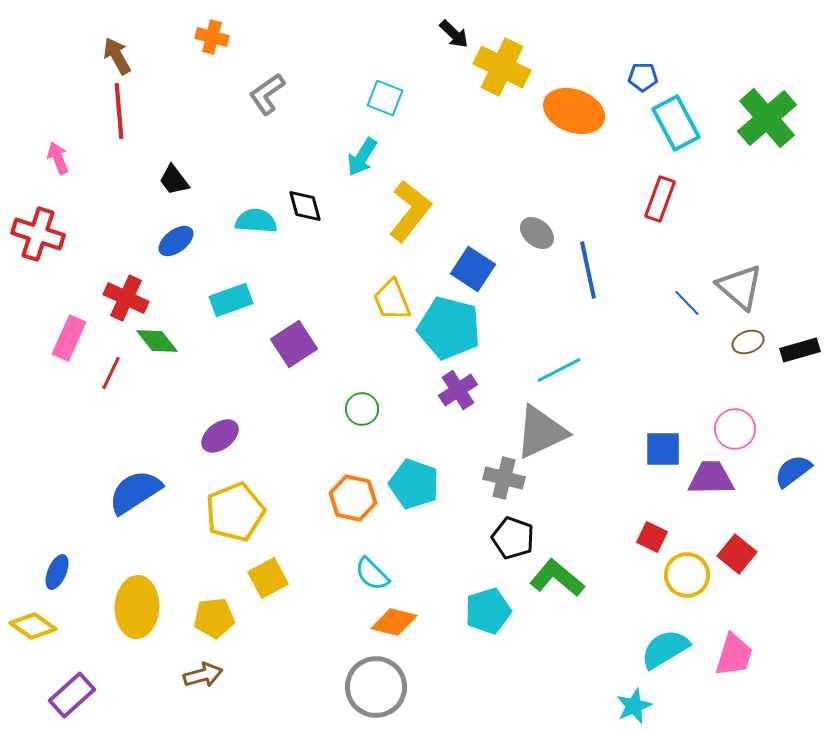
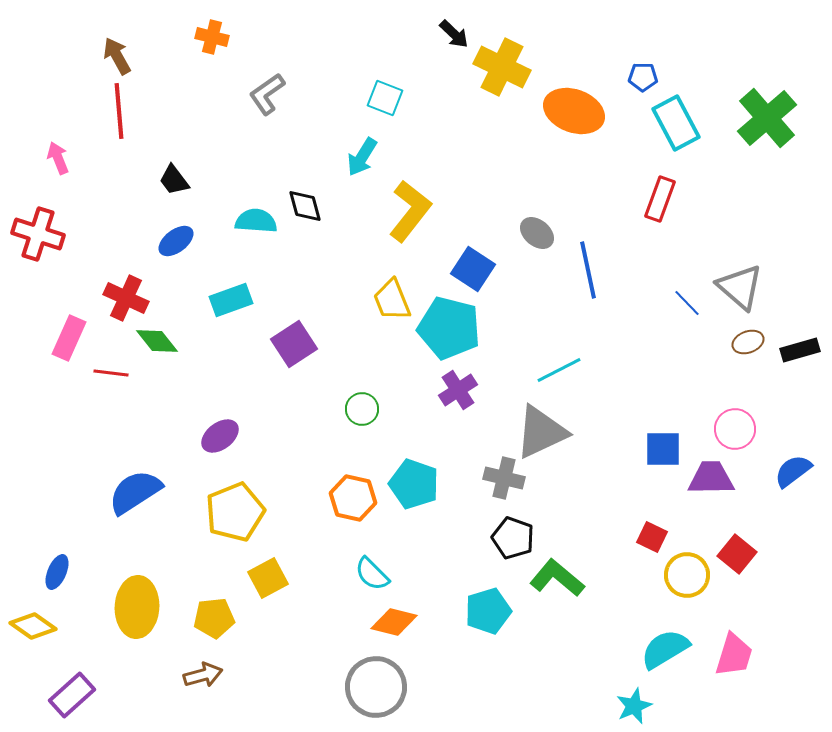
red line at (111, 373): rotated 72 degrees clockwise
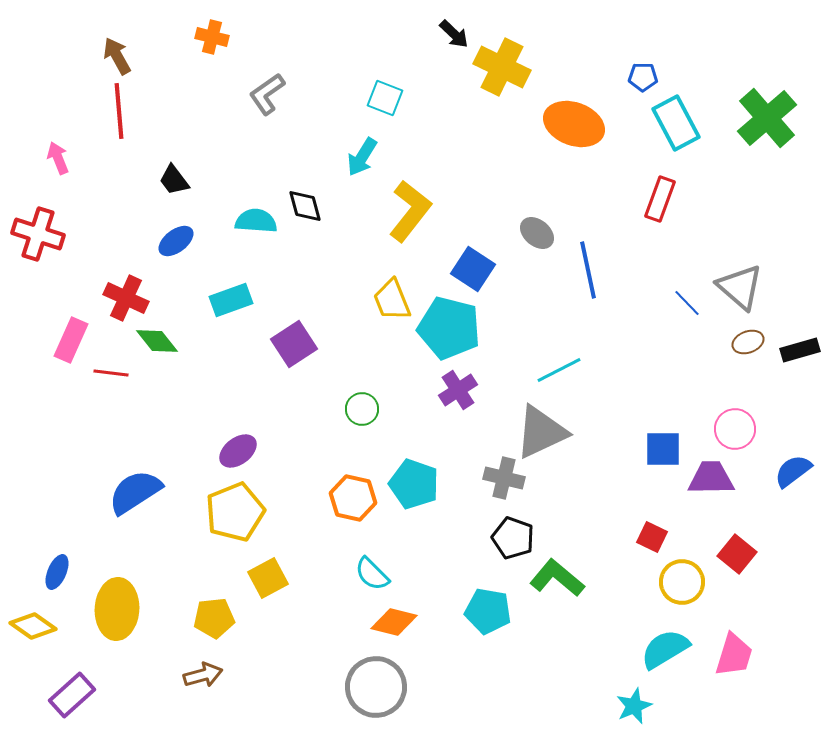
orange ellipse at (574, 111): moved 13 px down
pink rectangle at (69, 338): moved 2 px right, 2 px down
purple ellipse at (220, 436): moved 18 px right, 15 px down
yellow circle at (687, 575): moved 5 px left, 7 px down
yellow ellipse at (137, 607): moved 20 px left, 2 px down
cyan pentagon at (488, 611): rotated 27 degrees clockwise
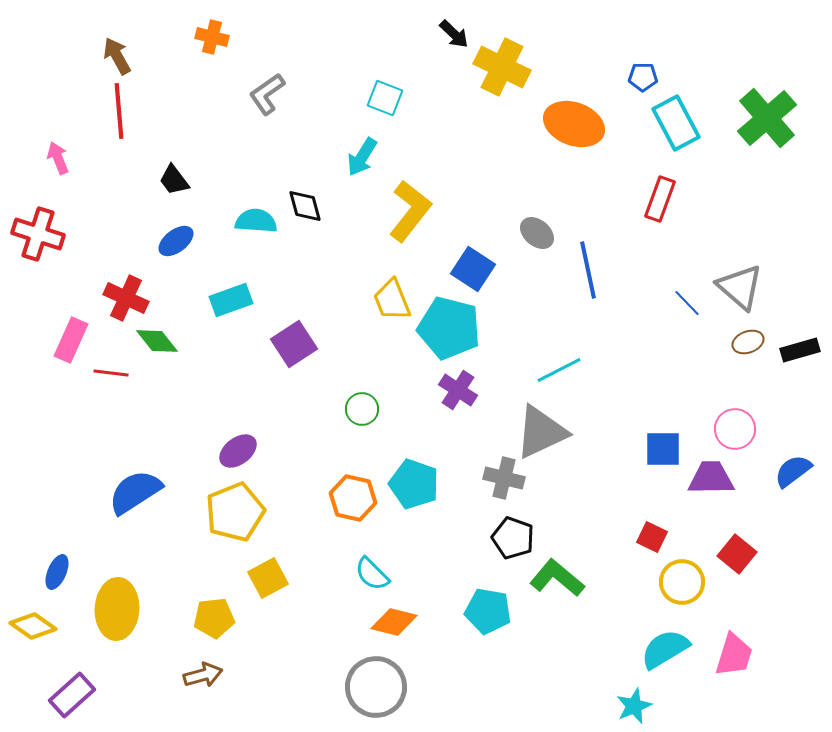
purple cross at (458, 390): rotated 24 degrees counterclockwise
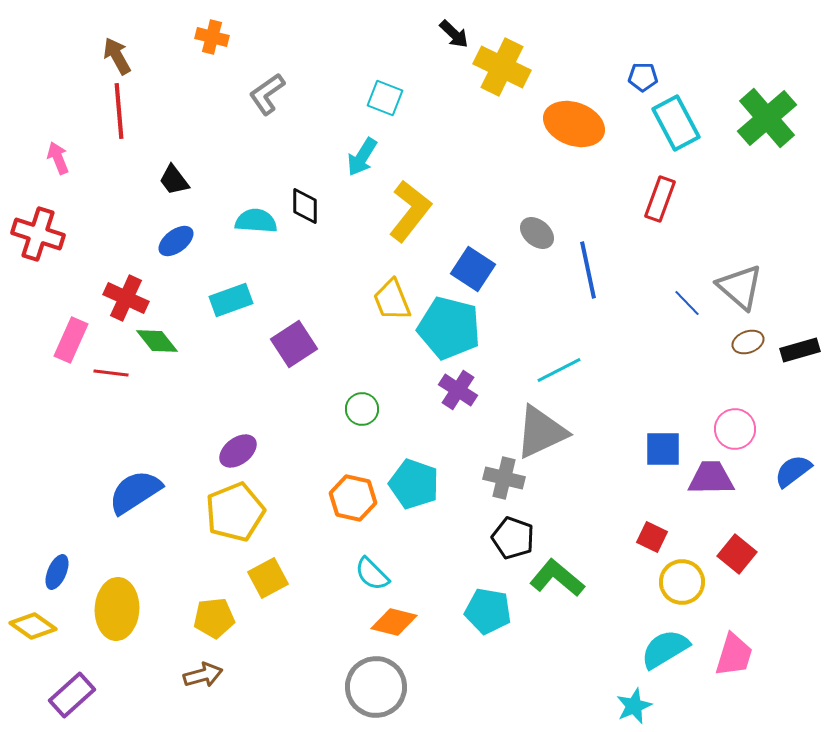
black diamond at (305, 206): rotated 15 degrees clockwise
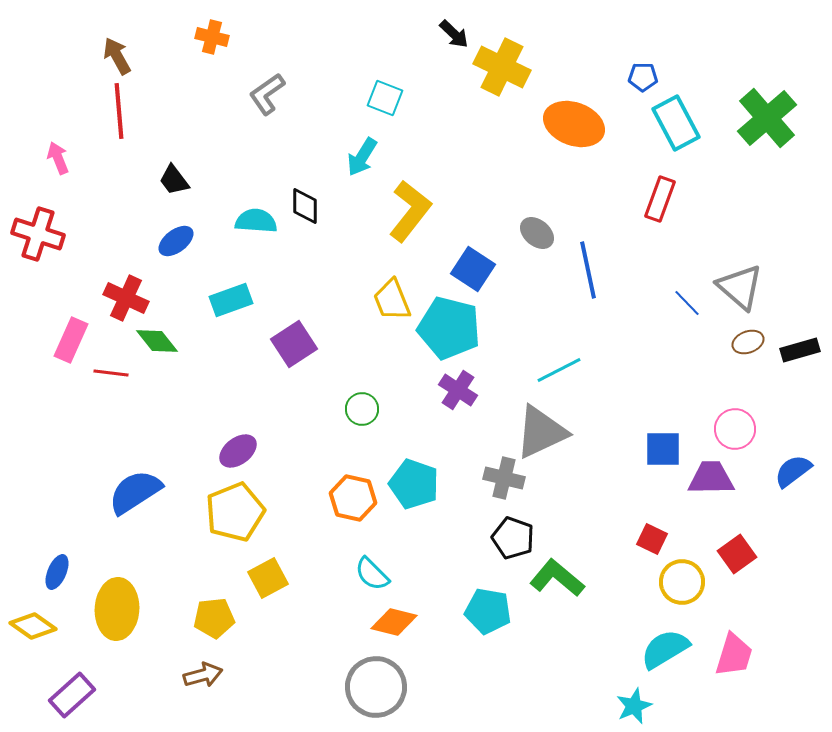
red square at (652, 537): moved 2 px down
red square at (737, 554): rotated 15 degrees clockwise
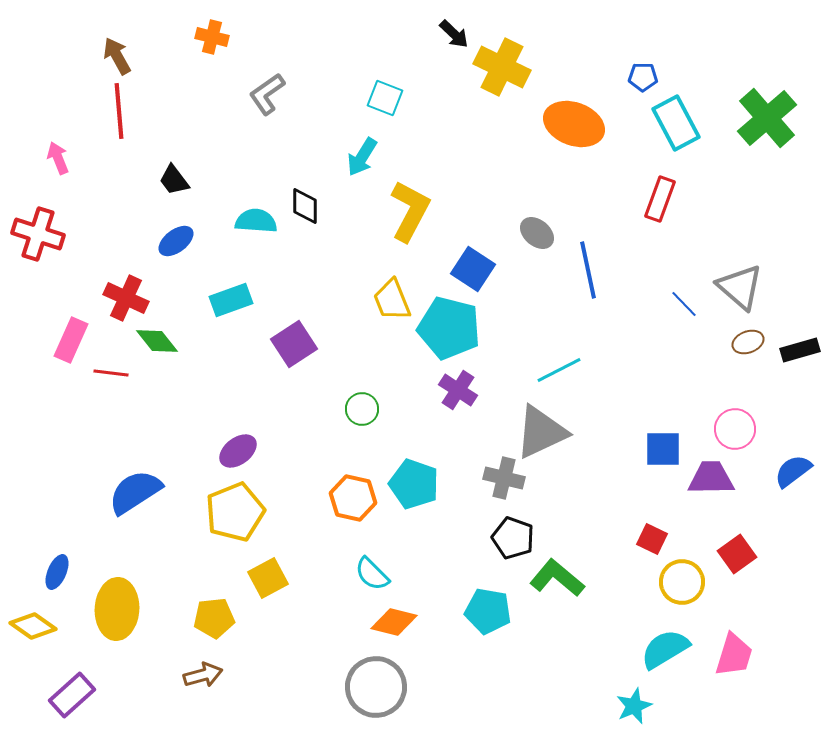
yellow L-shape at (410, 211): rotated 10 degrees counterclockwise
blue line at (687, 303): moved 3 px left, 1 px down
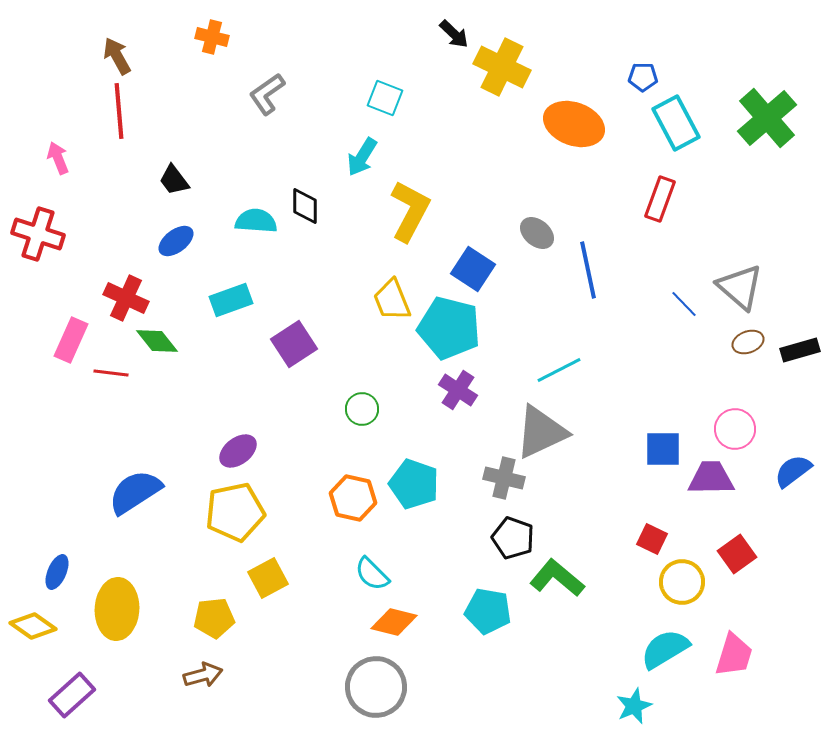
yellow pentagon at (235, 512): rotated 10 degrees clockwise
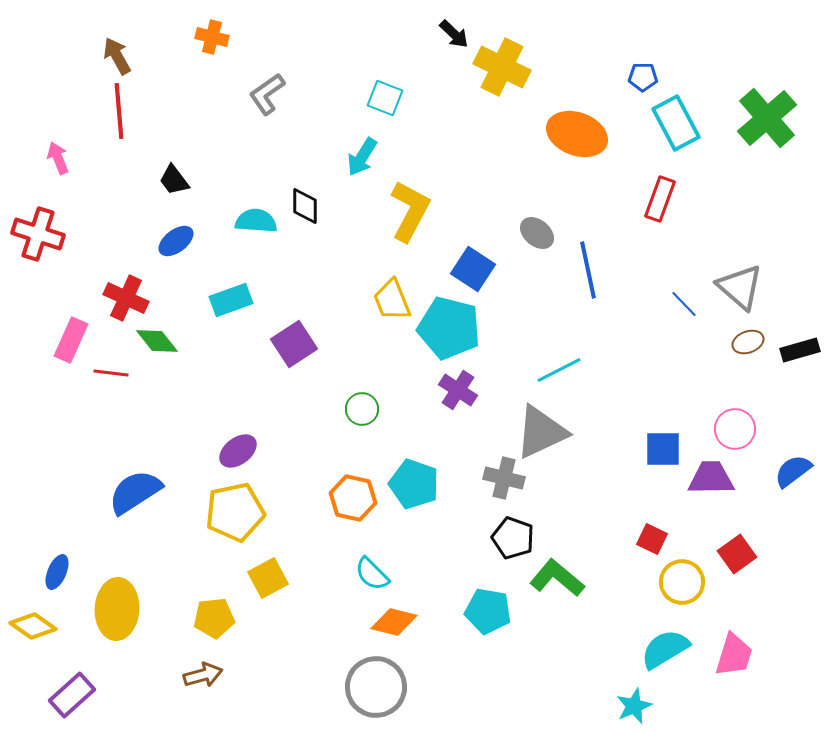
orange ellipse at (574, 124): moved 3 px right, 10 px down
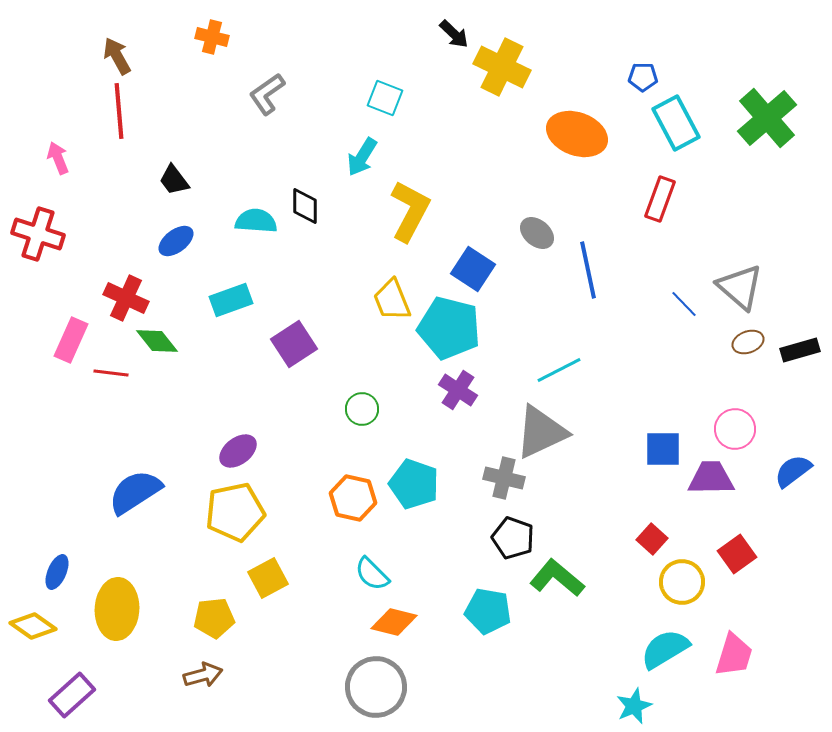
red square at (652, 539): rotated 16 degrees clockwise
